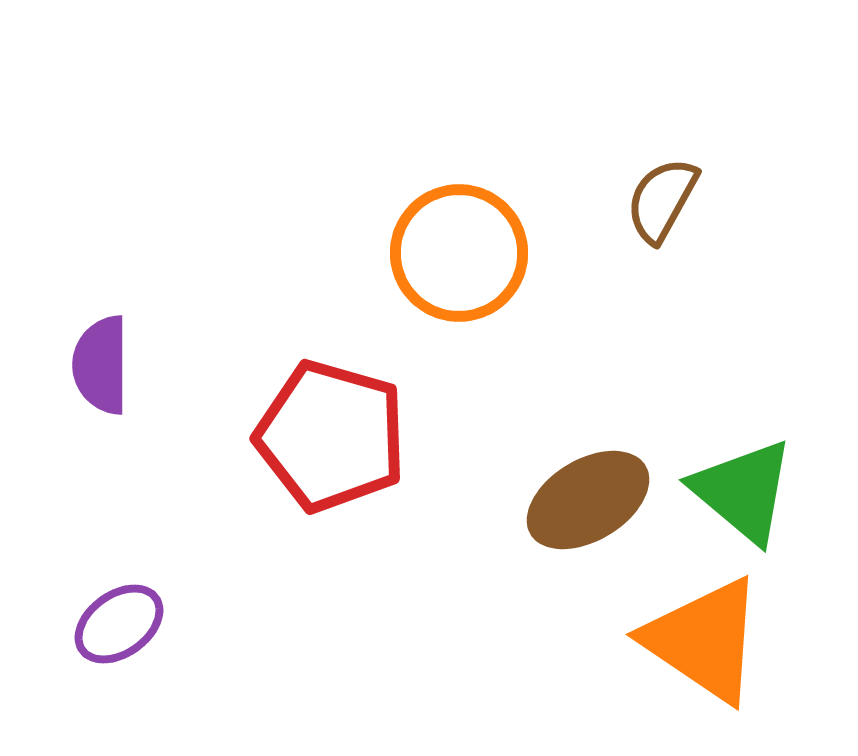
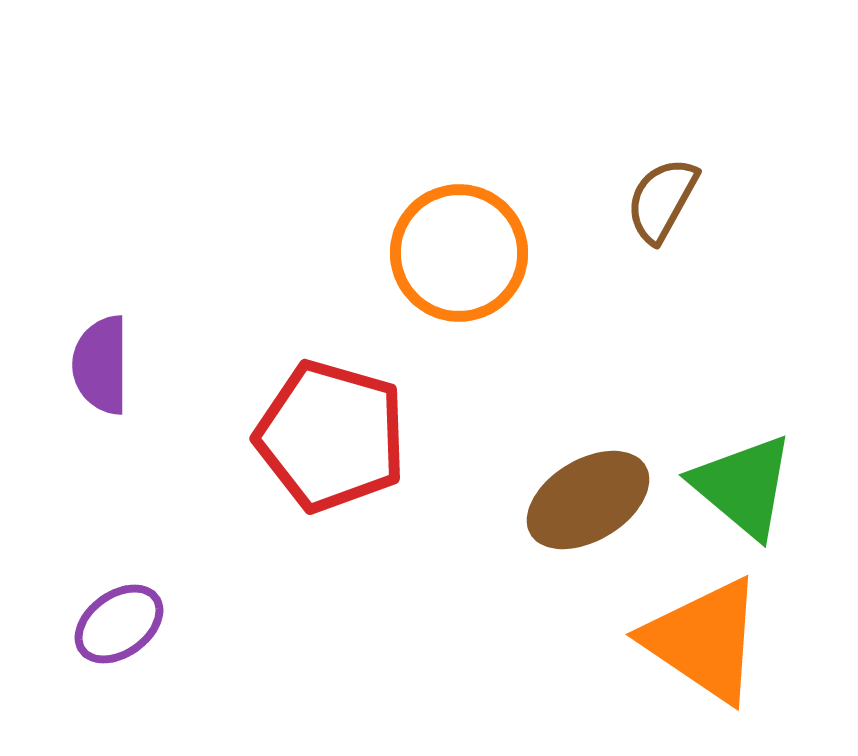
green triangle: moved 5 px up
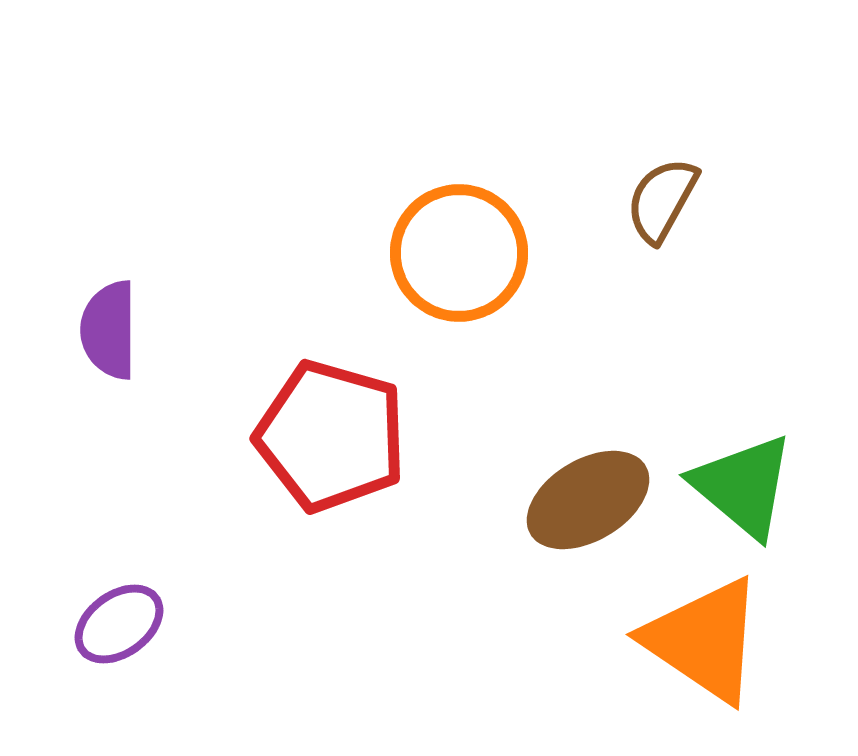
purple semicircle: moved 8 px right, 35 px up
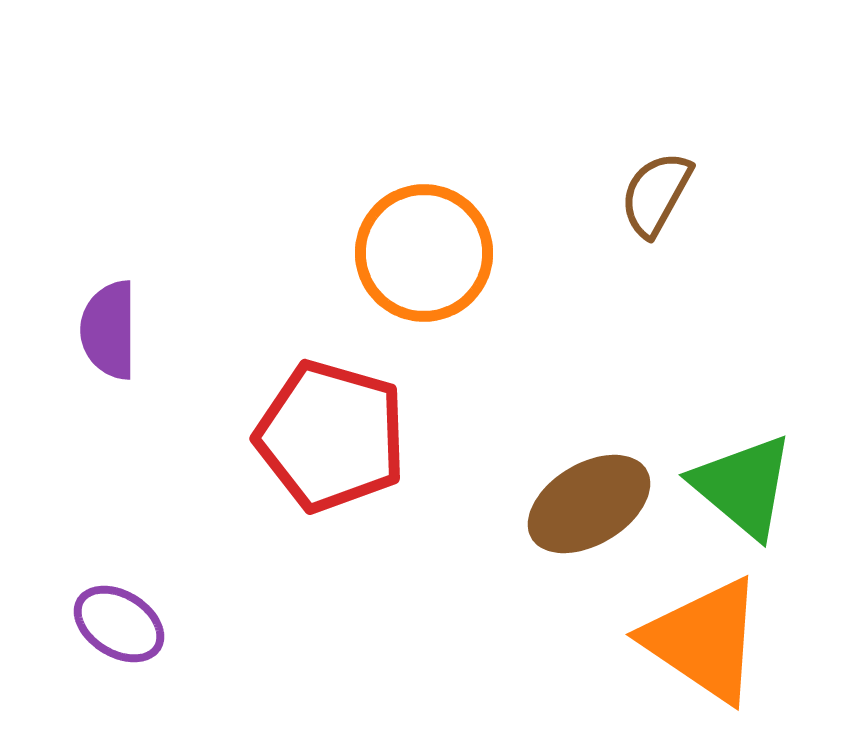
brown semicircle: moved 6 px left, 6 px up
orange circle: moved 35 px left
brown ellipse: moved 1 px right, 4 px down
purple ellipse: rotated 68 degrees clockwise
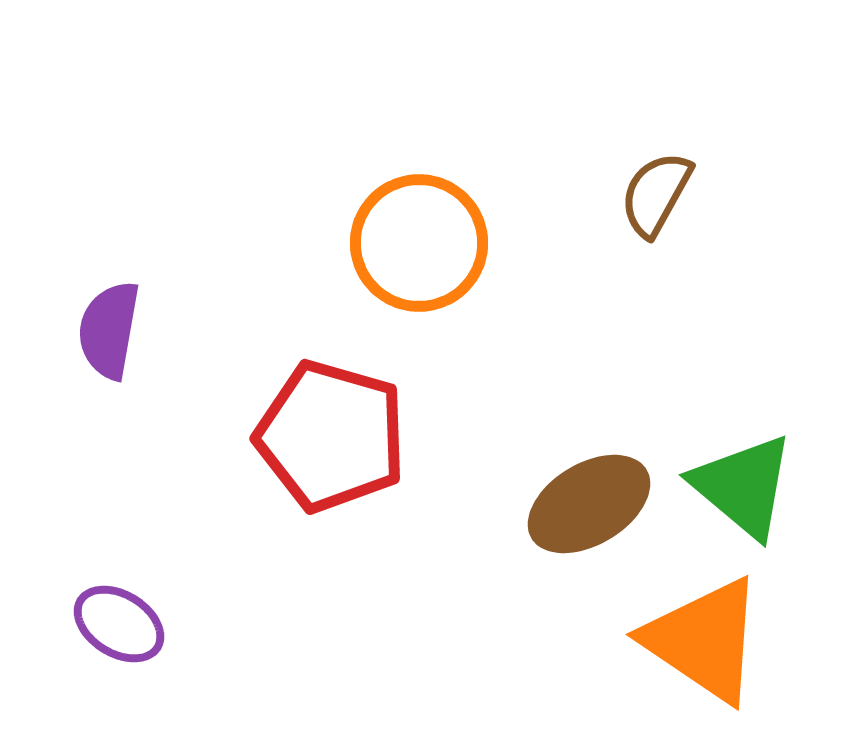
orange circle: moved 5 px left, 10 px up
purple semicircle: rotated 10 degrees clockwise
